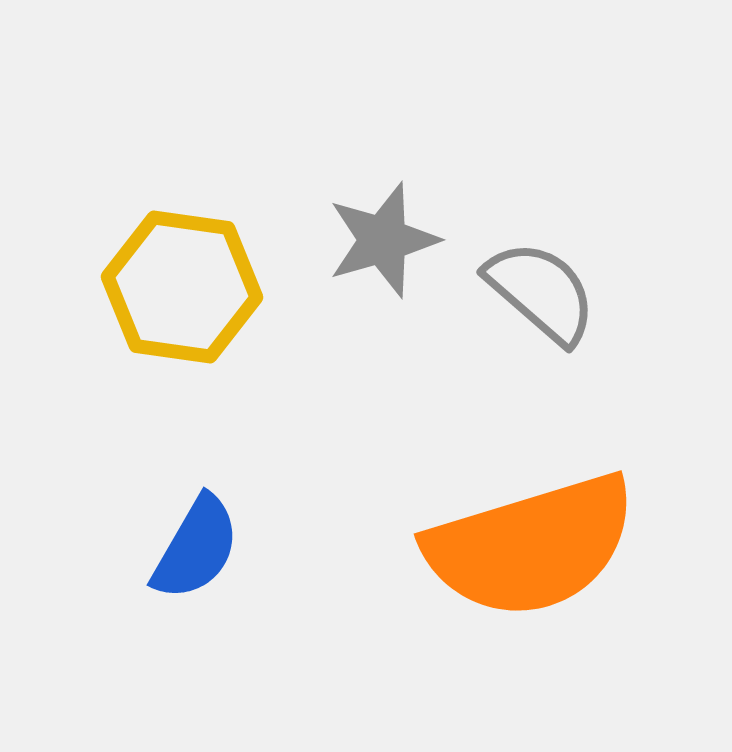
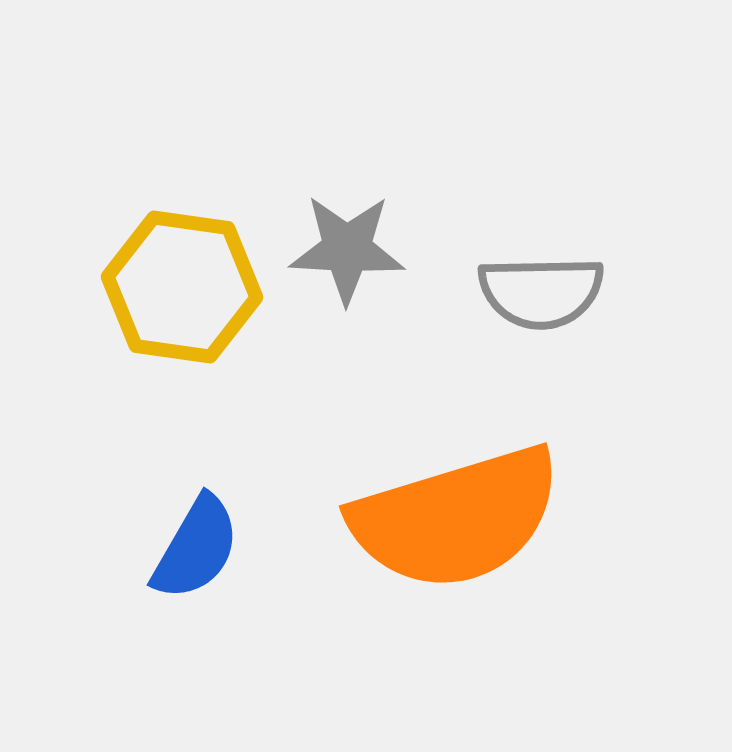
gray star: moved 36 px left, 9 px down; rotated 19 degrees clockwise
gray semicircle: rotated 138 degrees clockwise
orange semicircle: moved 75 px left, 28 px up
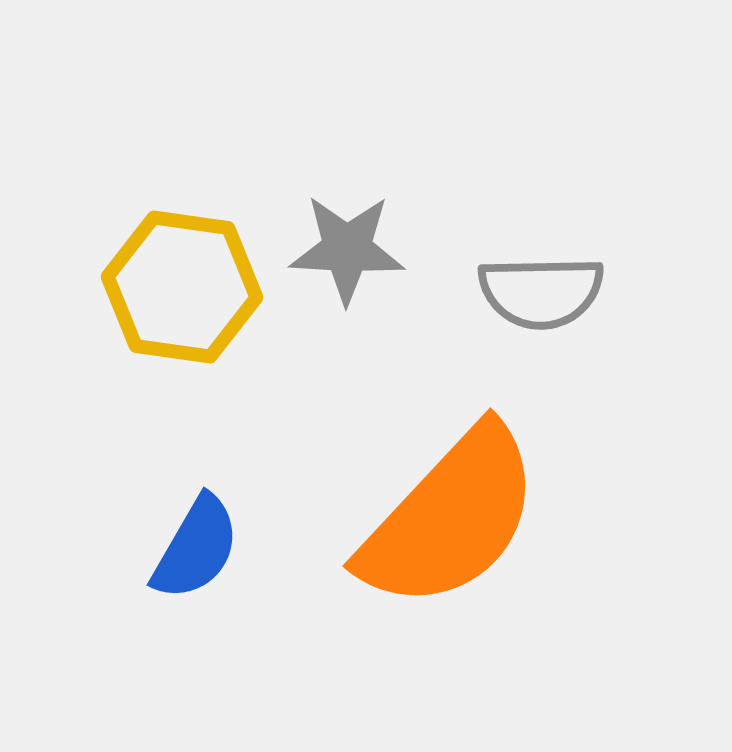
orange semicircle: moved 6 px left; rotated 30 degrees counterclockwise
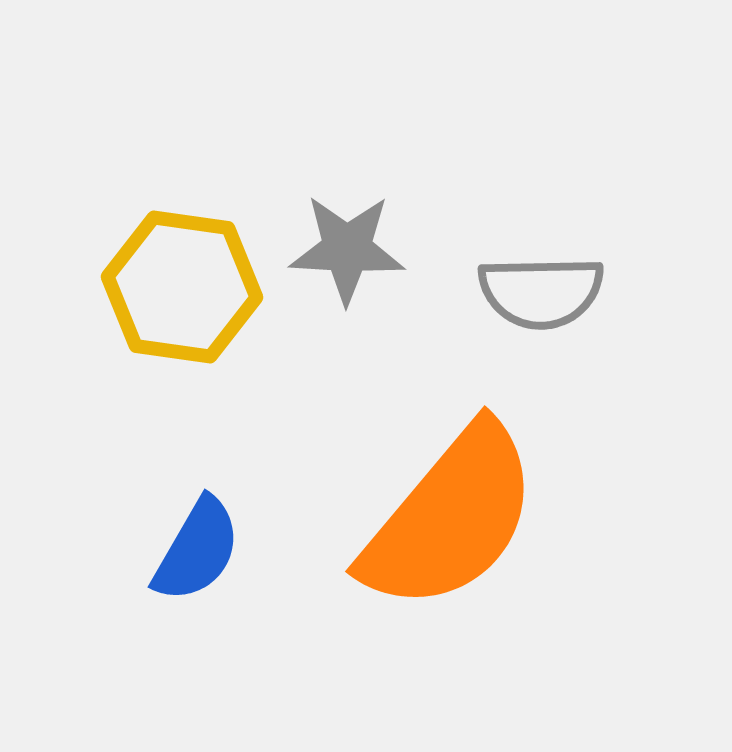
orange semicircle: rotated 3 degrees counterclockwise
blue semicircle: moved 1 px right, 2 px down
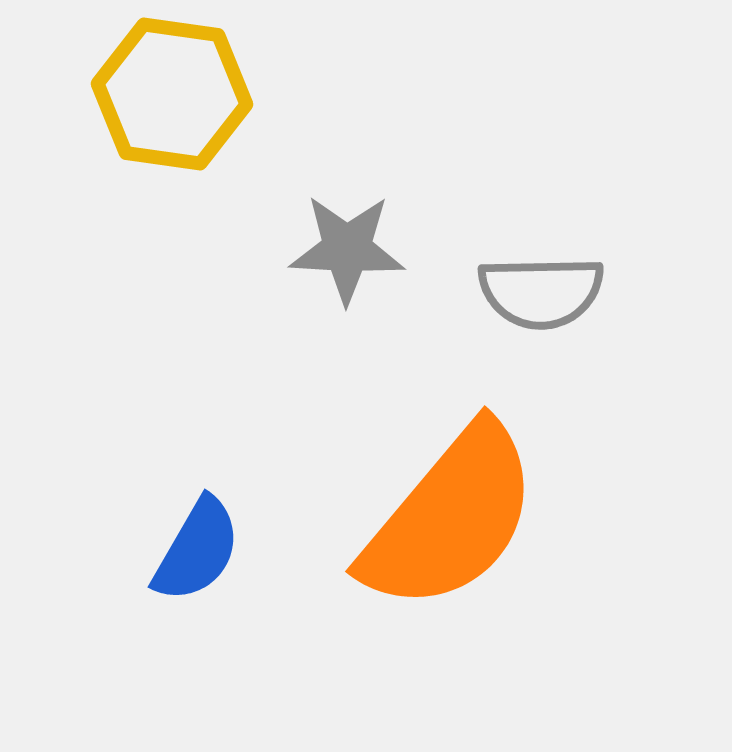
yellow hexagon: moved 10 px left, 193 px up
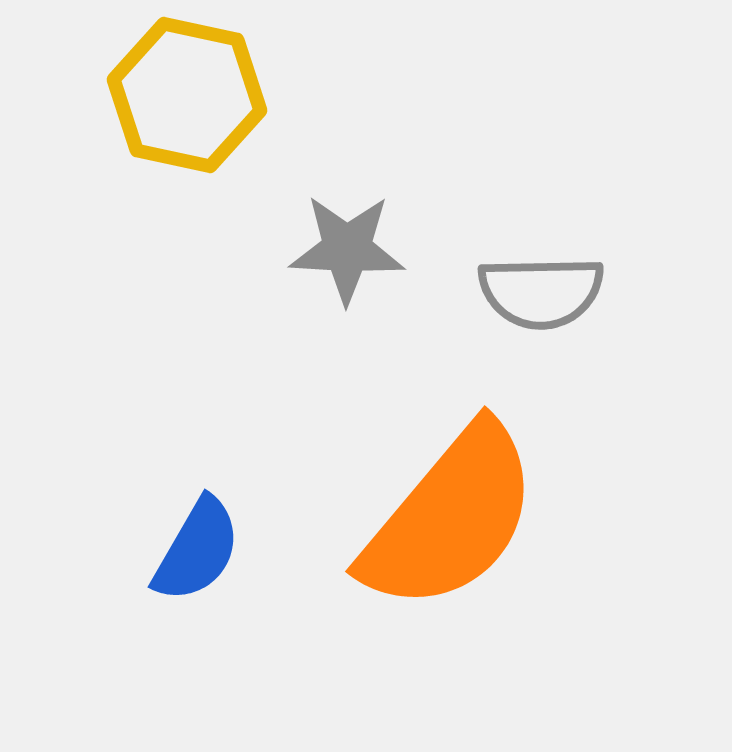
yellow hexagon: moved 15 px right, 1 px down; rotated 4 degrees clockwise
